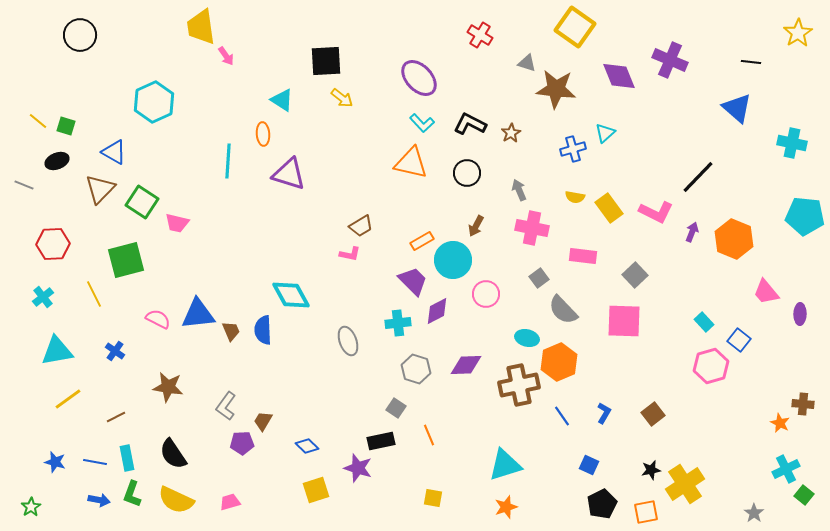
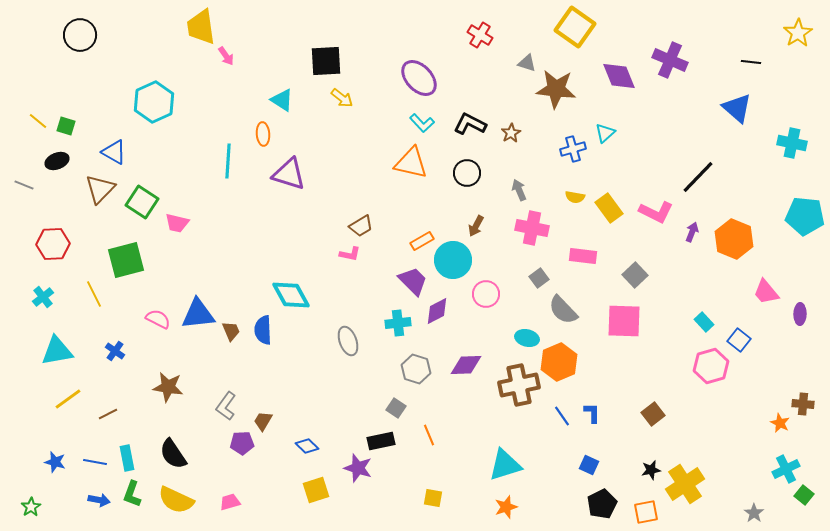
blue L-shape at (604, 413): moved 12 px left; rotated 30 degrees counterclockwise
brown line at (116, 417): moved 8 px left, 3 px up
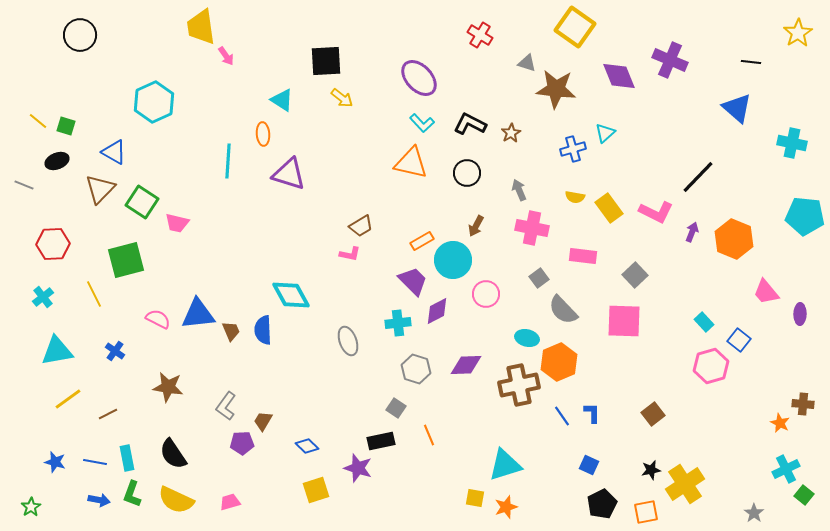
yellow square at (433, 498): moved 42 px right
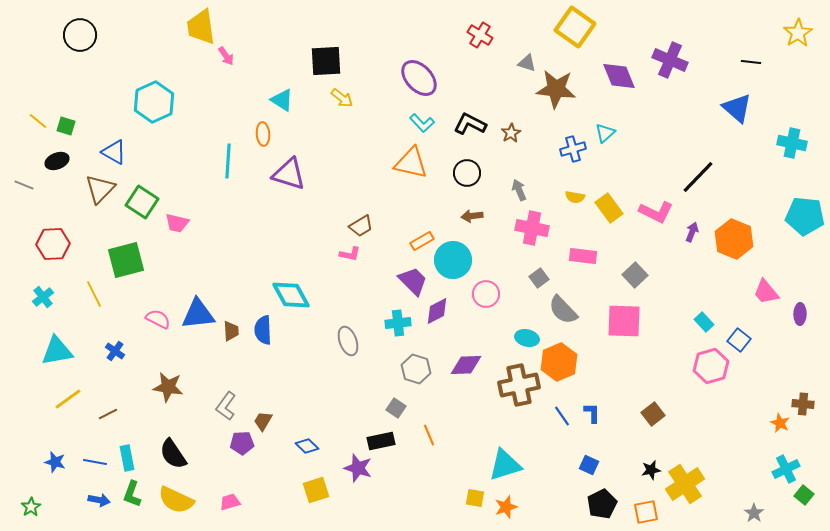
brown arrow at (476, 226): moved 4 px left, 10 px up; rotated 55 degrees clockwise
brown trapezoid at (231, 331): rotated 20 degrees clockwise
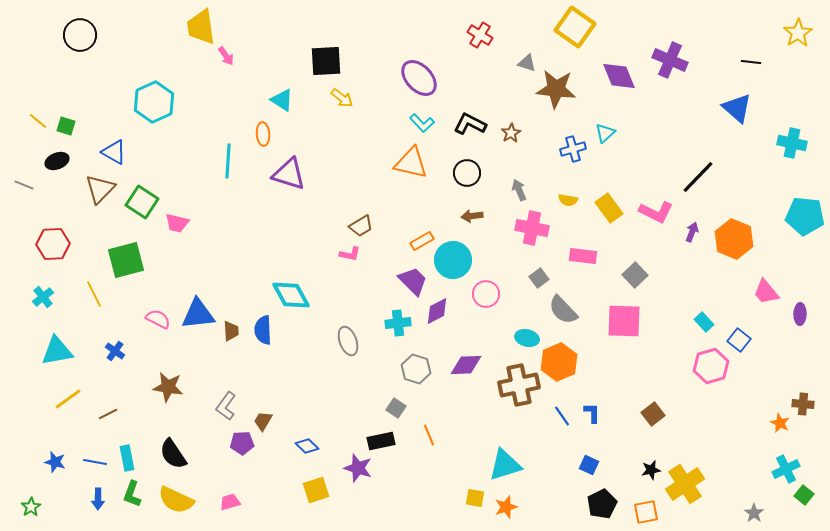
yellow semicircle at (575, 197): moved 7 px left, 3 px down
blue arrow at (99, 500): moved 1 px left, 1 px up; rotated 80 degrees clockwise
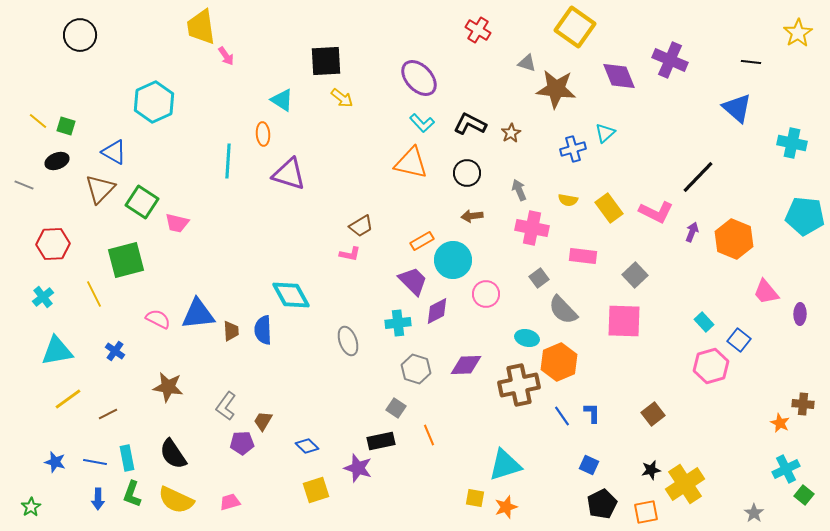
red cross at (480, 35): moved 2 px left, 5 px up
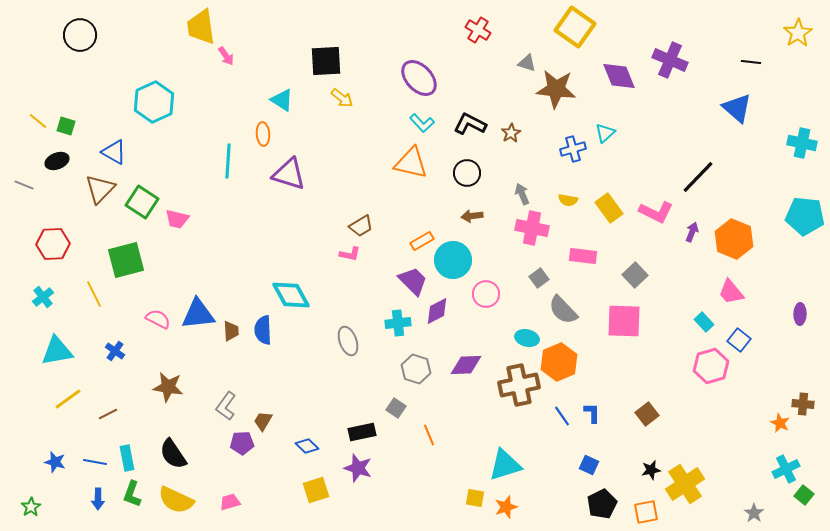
cyan cross at (792, 143): moved 10 px right
gray arrow at (519, 190): moved 3 px right, 4 px down
pink trapezoid at (177, 223): moved 4 px up
pink trapezoid at (766, 292): moved 35 px left
brown square at (653, 414): moved 6 px left
black rectangle at (381, 441): moved 19 px left, 9 px up
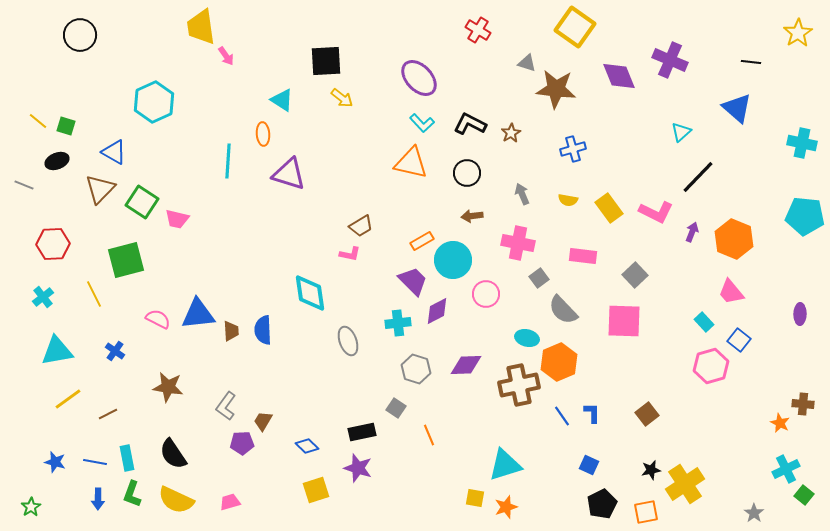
cyan triangle at (605, 133): moved 76 px right, 1 px up
pink cross at (532, 228): moved 14 px left, 15 px down
cyan diamond at (291, 295): moved 19 px right, 2 px up; rotated 21 degrees clockwise
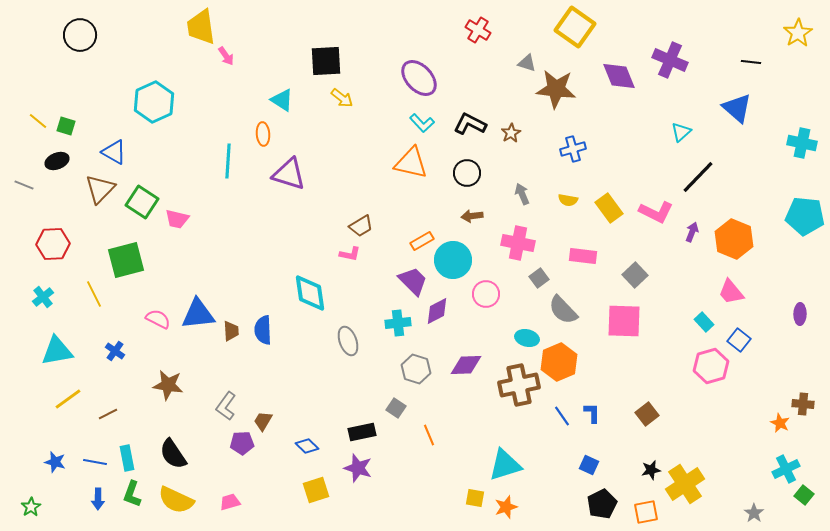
brown star at (168, 387): moved 2 px up
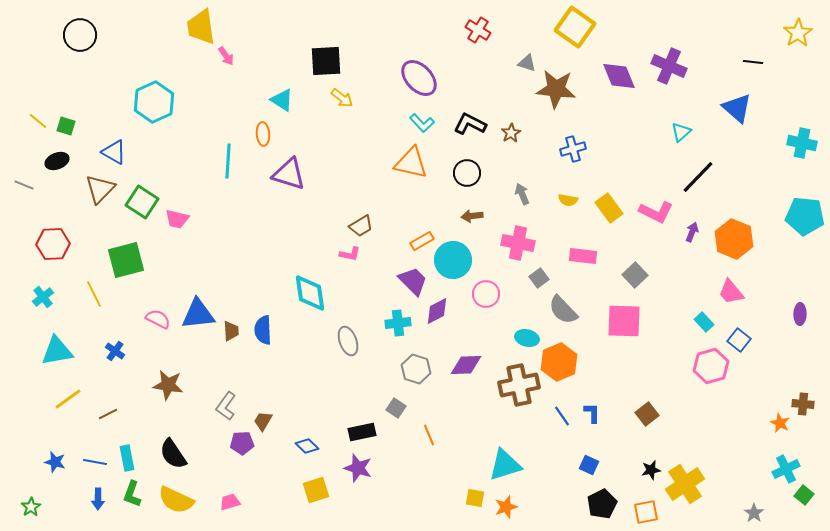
purple cross at (670, 60): moved 1 px left, 6 px down
black line at (751, 62): moved 2 px right
